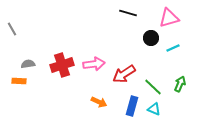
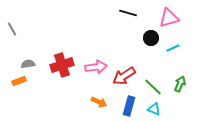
pink arrow: moved 2 px right, 3 px down
red arrow: moved 2 px down
orange rectangle: rotated 24 degrees counterclockwise
blue rectangle: moved 3 px left
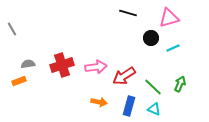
orange arrow: rotated 14 degrees counterclockwise
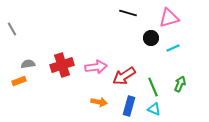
green line: rotated 24 degrees clockwise
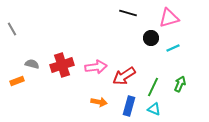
gray semicircle: moved 4 px right; rotated 24 degrees clockwise
orange rectangle: moved 2 px left
green line: rotated 48 degrees clockwise
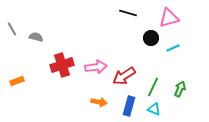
gray semicircle: moved 4 px right, 27 px up
green arrow: moved 5 px down
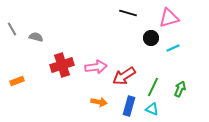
cyan triangle: moved 2 px left
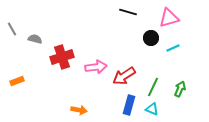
black line: moved 1 px up
gray semicircle: moved 1 px left, 2 px down
red cross: moved 8 px up
orange arrow: moved 20 px left, 8 px down
blue rectangle: moved 1 px up
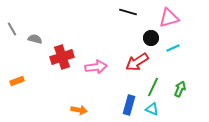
red arrow: moved 13 px right, 14 px up
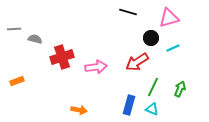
gray line: moved 2 px right; rotated 64 degrees counterclockwise
